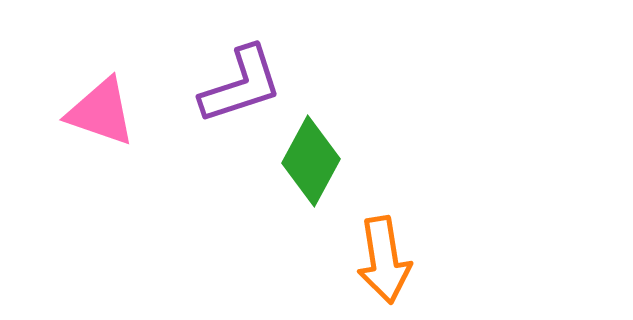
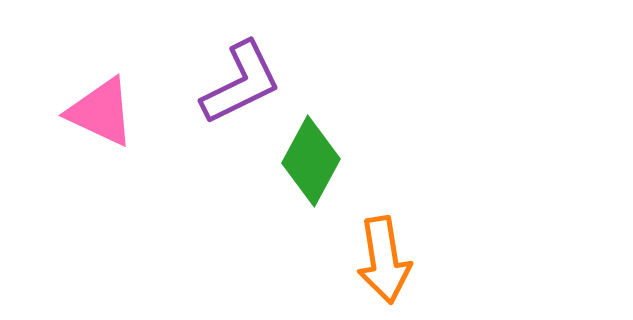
purple L-shape: moved 2 px up; rotated 8 degrees counterclockwise
pink triangle: rotated 6 degrees clockwise
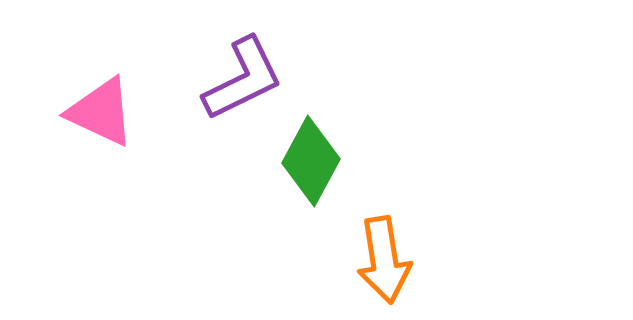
purple L-shape: moved 2 px right, 4 px up
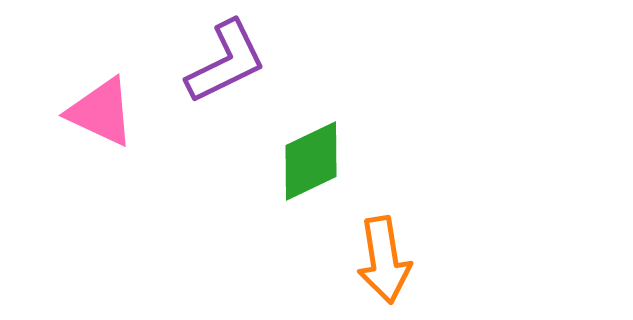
purple L-shape: moved 17 px left, 17 px up
green diamond: rotated 36 degrees clockwise
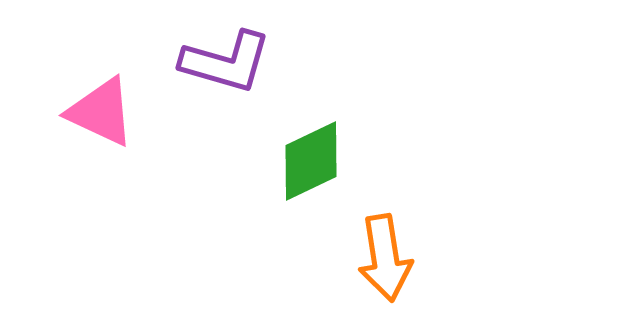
purple L-shape: rotated 42 degrees clockwise
orange arrow: moved 1 px right, 2 px up
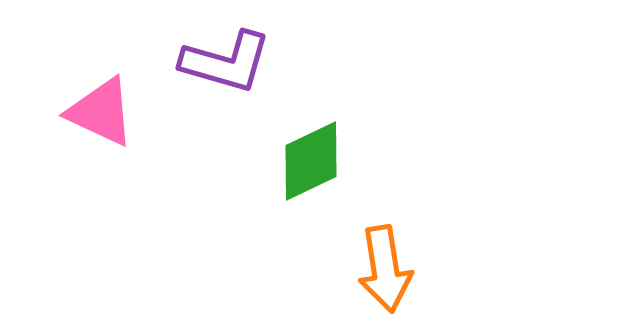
orange arrow: moved 11 px down
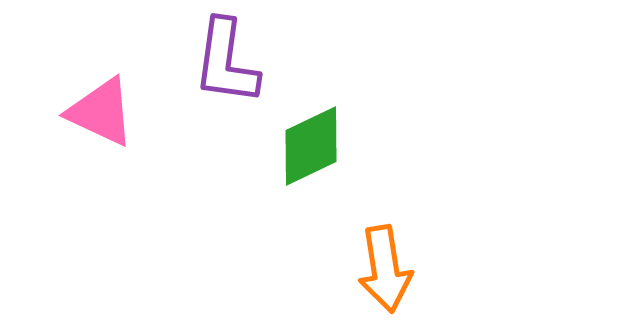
purple L-shape: rotated 82 degrees clockwise
green diamond: moved 15 px up
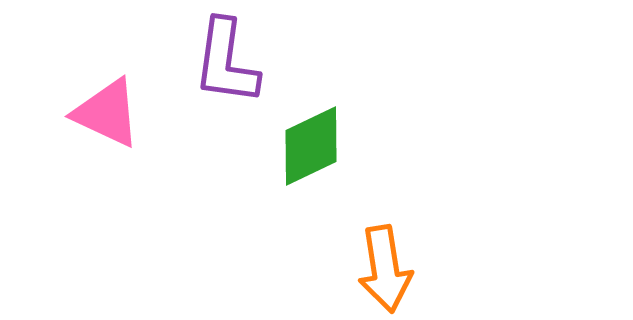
pink triangle: moved 6 px right, 1 px down
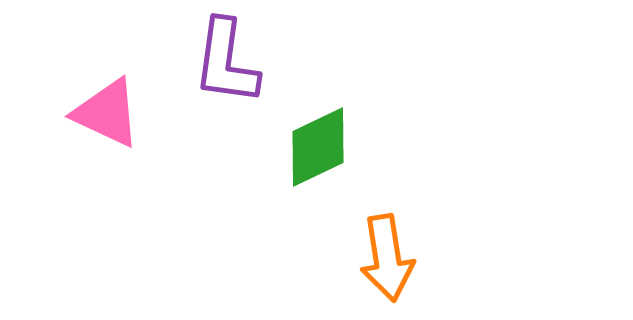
green diamond: moved 7 px right, 1 px down
orange arrow: moved 2 px right, 11 px up
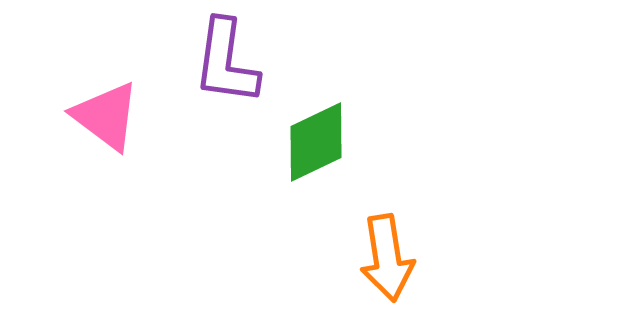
pink triangle: moved 1 px left, 3 px down; rotated 12 degrees clockwise
green diamond: moved 2 px left, 5 px up
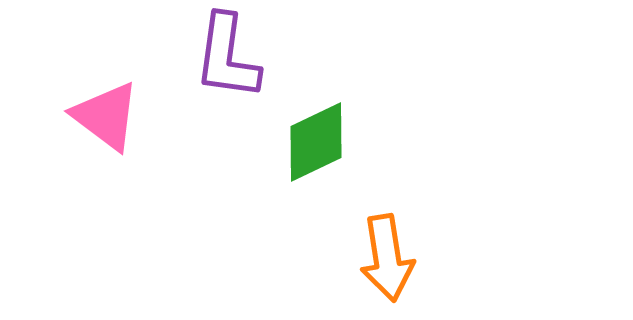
purple L-shape: moved 1 px right, 5 px up
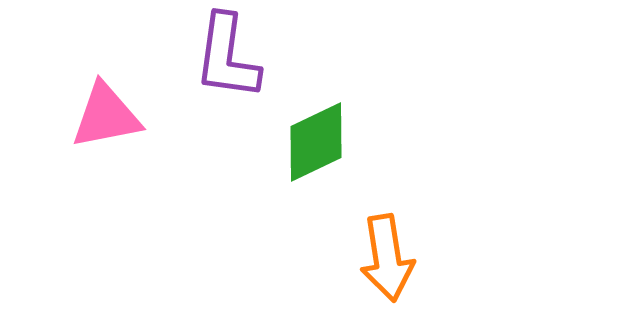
pink triangle: rotated 48 degrees counterclockwise
